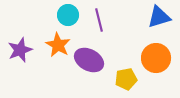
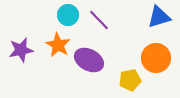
purple line: rotated 30 degrees counterclockwise
purple star: moved 1 px right; rotated 10 degrees clockwise
yellow pentagon: moved 4 px right, 1 px down
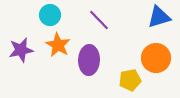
cyan circle: moved 18 px left
purple ellipse: rotated 64 degrees clockwise
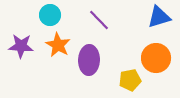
purple star: moved 4 px up; rotated 15 degrees clockwise
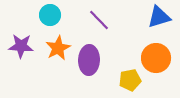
orange star: moved 3 px down; rotated 15 degrees clockwise
